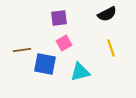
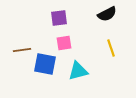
pink square: rotated 21 degrees clockwise
cyan triangle: moved 2 px left, 1 px up
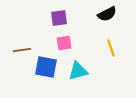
blue square: moved 1 px right, 3 px down
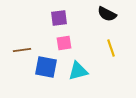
black semicircle: rotated 54 degrees clockwise
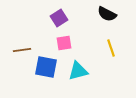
purple square: rotated 24 degrees counterclockwise
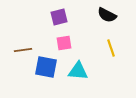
black semicircle: moved 1 px down
purple square: moved 1 px up; rotated 18 degrees clockwise
brown line: moved 1 px right
cyan triangle: rotated 20 degrees clockwise
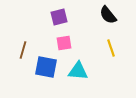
black semicircle: moved 1 px right; rotated 24 degrees clockwise
brown line: rotated 66 degrees counterclockwise
